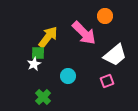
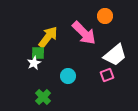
white star: moved 1 px up
pink square: moved 6 px up
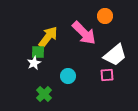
green square: moved 1 px up
pink square: rotated 16 degrees clockwise
green cross: moved 1 px right, 3 px up
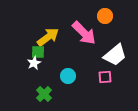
yellow arrow: rotated 15 degrees clockwise
pink square: moved 2 px left, 2 px down
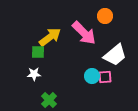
yellow arrow: moved 2 px right
white star: moved 11 px down; rotated 24 degrees clockwise
cyan circle: moved 24 px right
green cross: moved 5 px right, 6 px down
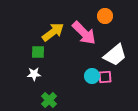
yellow arrow: moved 3 px right, 5 px up
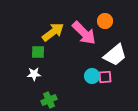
orange circle: moved 5 px down
green cross: rotated 21 degrees clockwise
